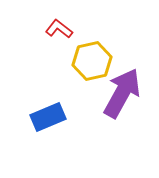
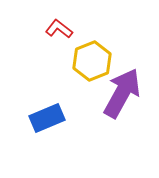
yellow hexagon: rotated 9 degrees counterclockwise
blue rectangle: moved 1 px left, 1 px down
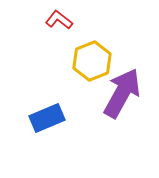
red L-shape: moved 9 px up
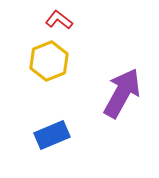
yellow hexagon: moved 43 px left
blue rectangle: moved 5 px right, 17 px down
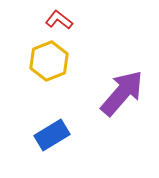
purple arrow: rotated 12 degrees clockwise
blue rectangle: rotated 8 degrees counterclockwise
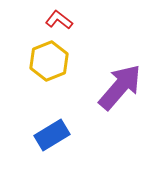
purple arrow: moved 2 px left, 6 px up
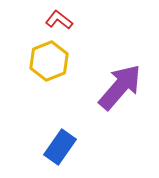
blue rectangle: moved 8 px right, 12 px down; rotated 24 degrees counterclockwise
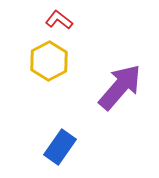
yellow hexagon: rotated 6 degrees counterclockwise
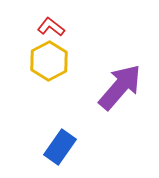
red L-shape: moved 8 px left, 7 px down
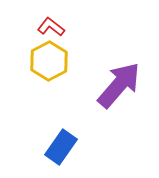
purple arrow: moved 1 px left, 2 px up
blue rectangle: moved 1 px right
